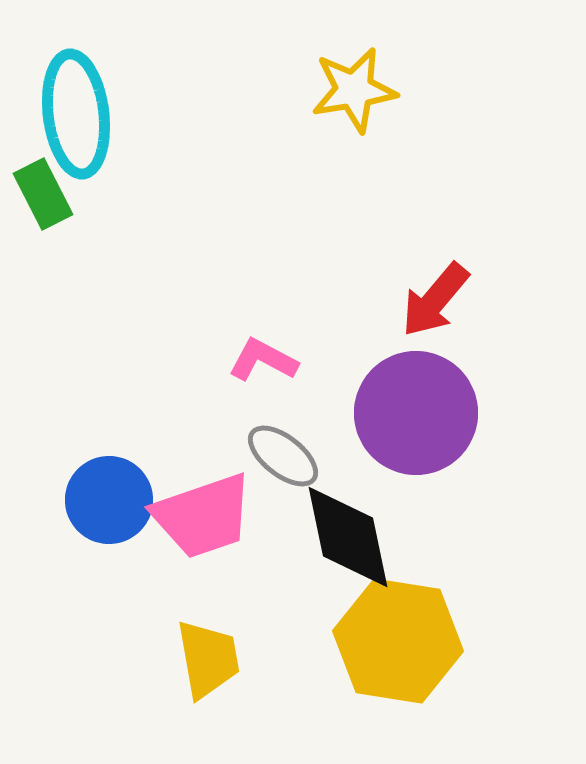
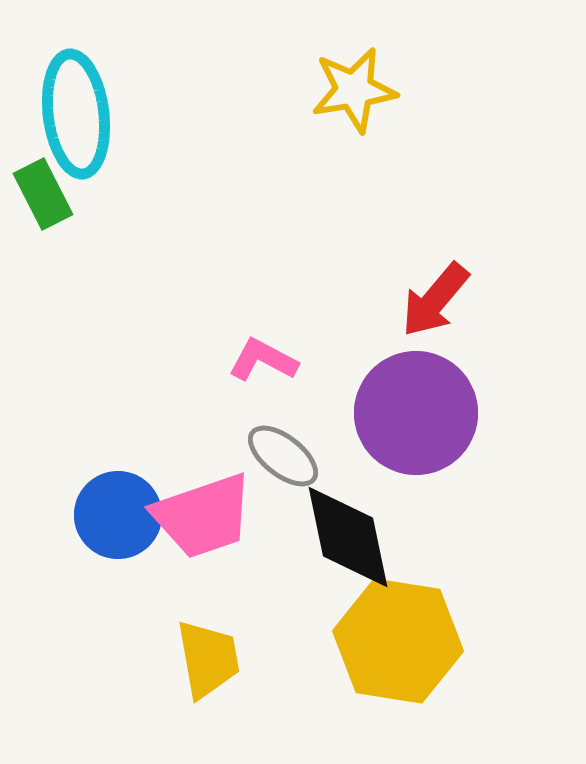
blue circle: moved 9 px right, 15 px down
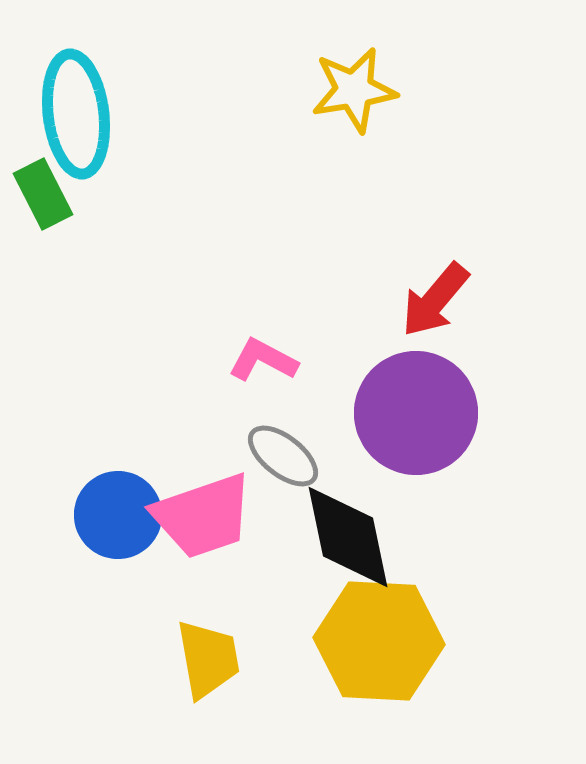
yellow hexagon: moved 19 px left; rotated 6 degrees counterclockwise
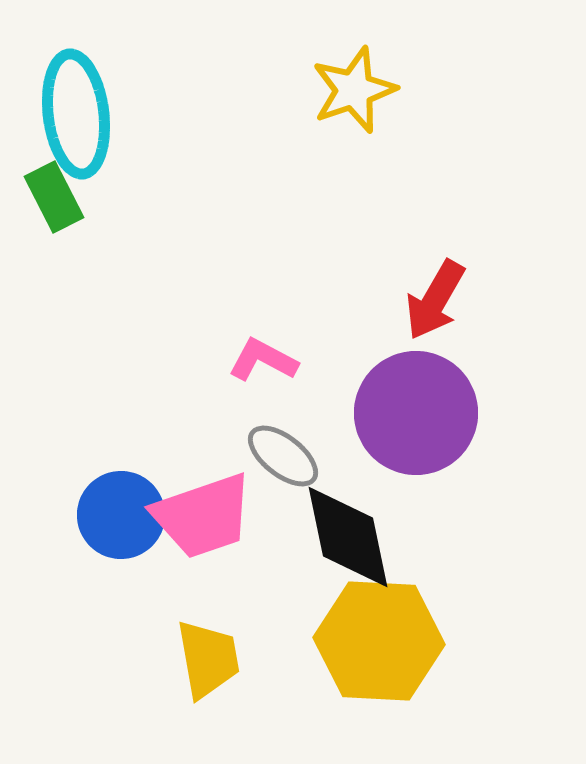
yellow star: rotated 10 degrees counterclockwise
green rectangle: moved 11 px right, 3 px down
red arrow: rotated 10 degrees counterclockwise
blue circle: moved 3 px right
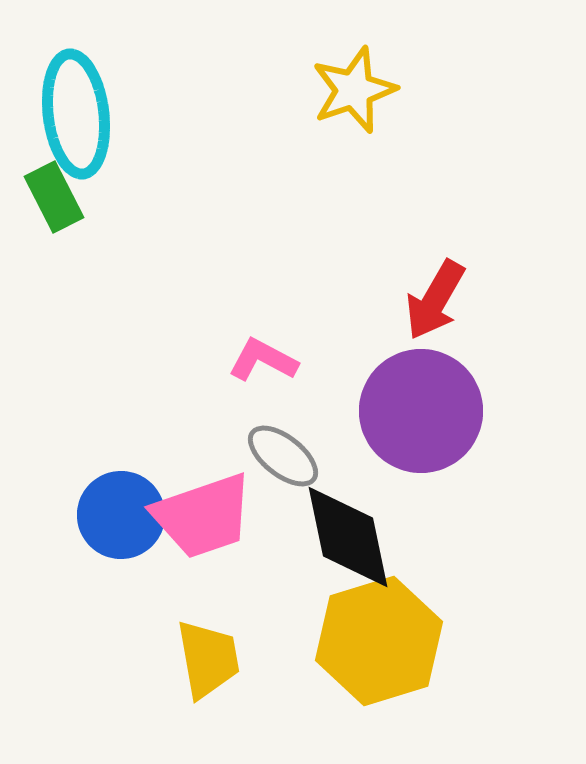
purple circle: moved 5 px right, 2 px up
yellow hexagon: rotated 20 degrees counterclockwise
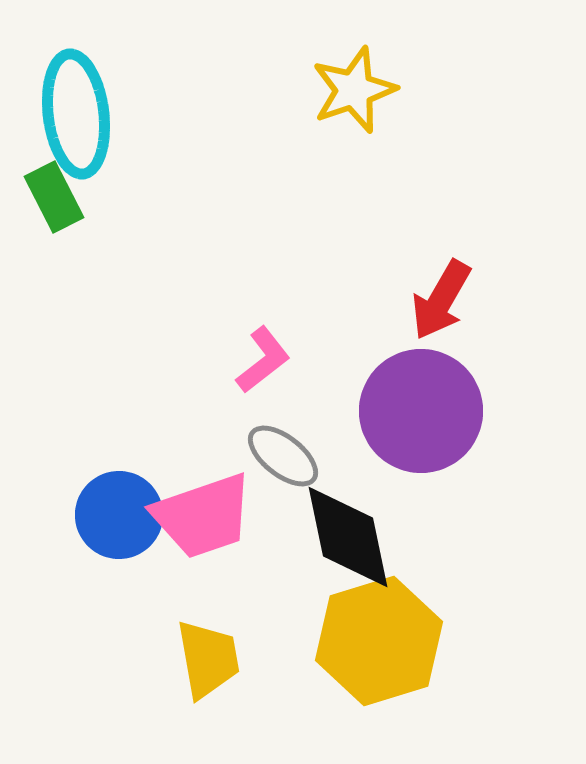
red arrow: moved 6 px right
pink L-shape: rotated 114 degrees clockwise
blue circle: moved 2 px left
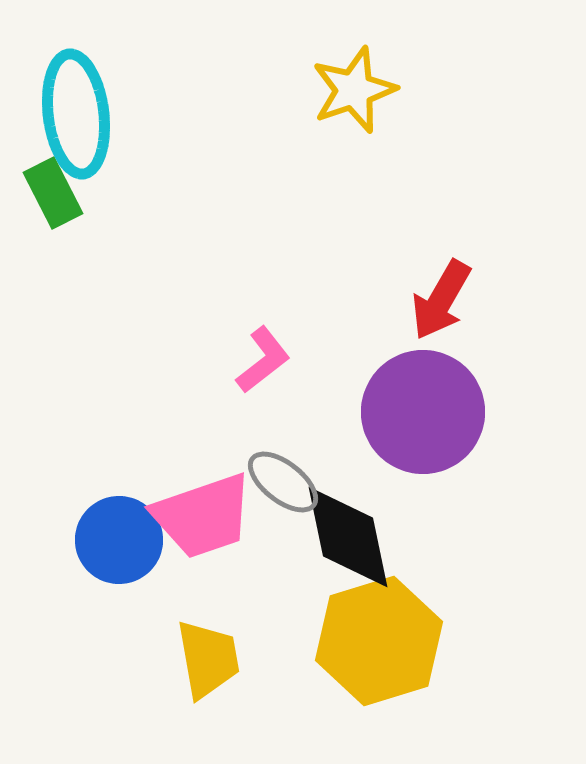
green rectangle: moved 1 px left, 4 px up
purple circle: moved 2 px right, 1 px down
gray ellipse: moved 26 px down
blue circle: moved 25 px down
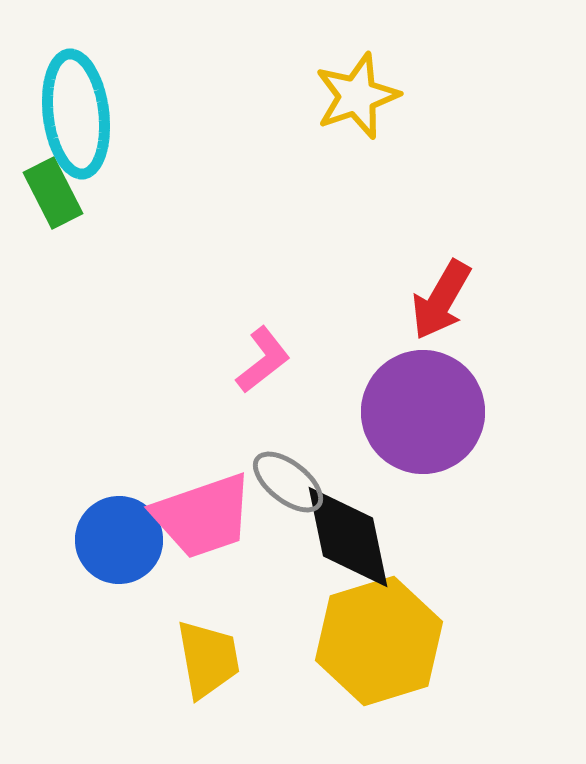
yellow star: moved 3 px right, 6 px down
gray ellipse: moved 5 px right
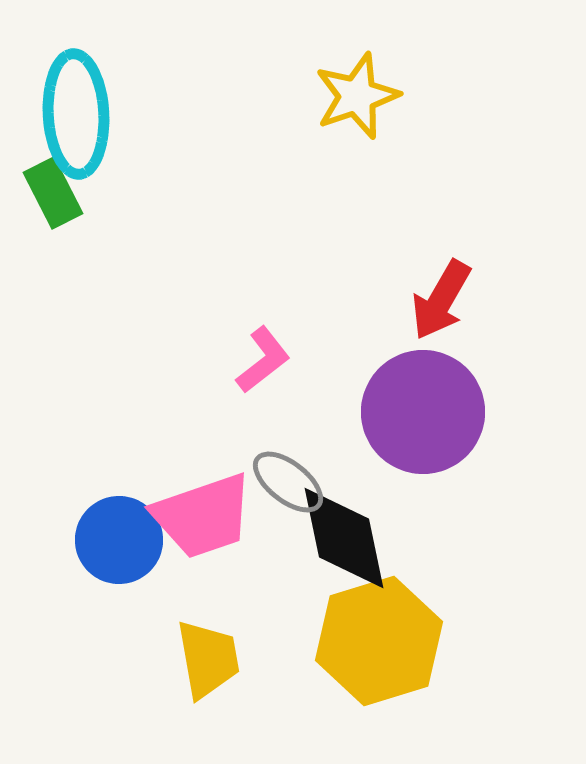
cyan ellipse: rotated 4 degrees clockwise
black diamond: moved 4 px left, 1 px down
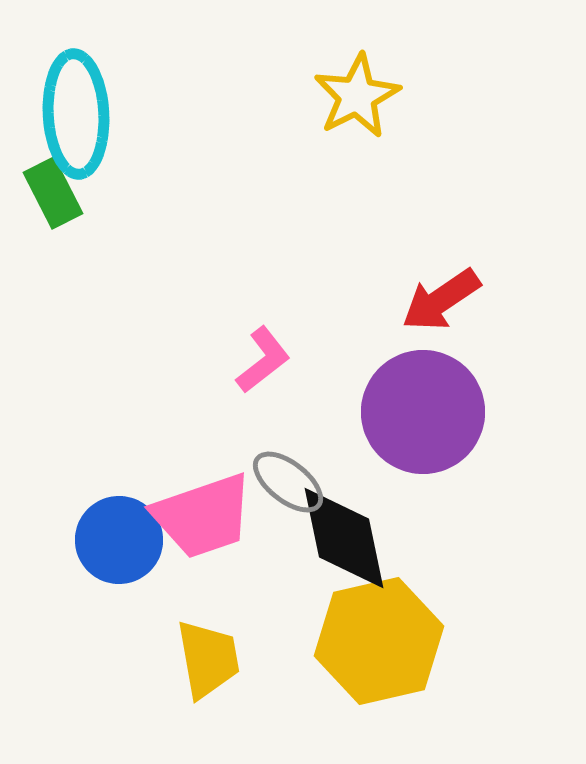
yellow star: rotated 8 degrees counterclockwise
red arrow: rotated 26 degrees clockwise
yellow hexagon: rotated 4 degrees clockwise
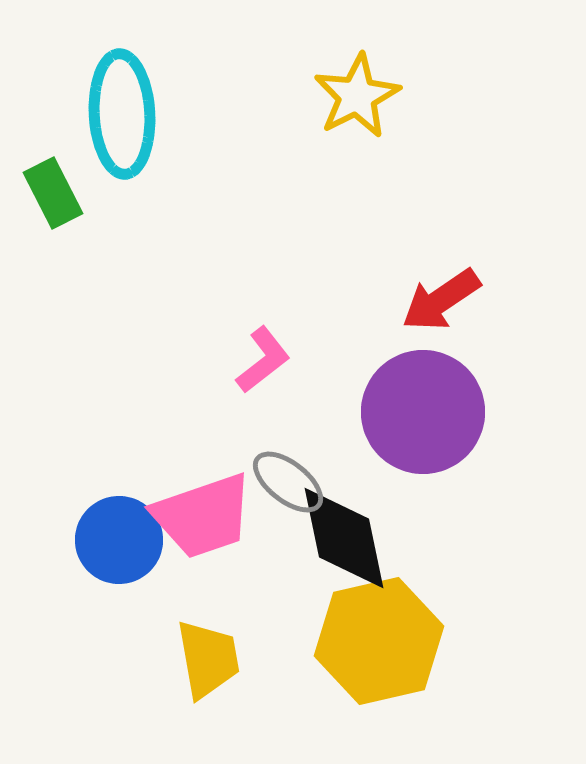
cyan ellipse: moved 46 px right
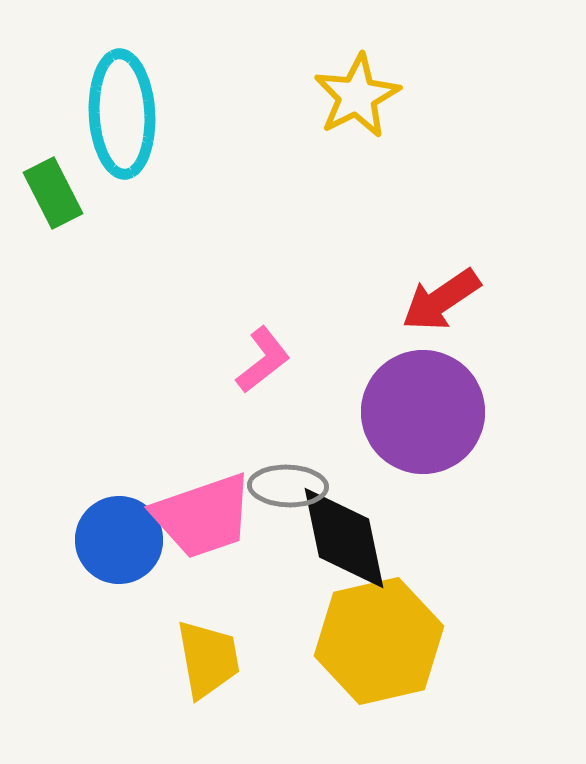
gray ellipse: moved 4 px down; rotated 36 degrees counterclockwise
